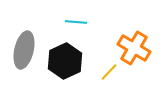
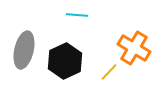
cyan line: moved 1 px right, 7 px up
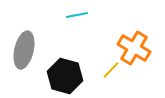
cyan line: rotated 15 degrees counterclockwise
black hexagon: moved 15 px down; rotated 20 degrees counterclockwise
yellow line: moved 2 px right, 2 px up
